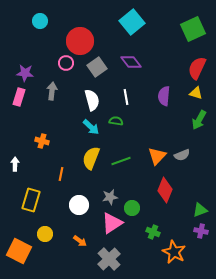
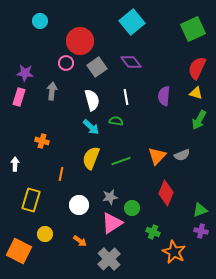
red diamond: moved 1 px right, 3 px down
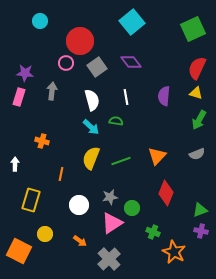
gray semicircle: moved 15 px right, 1 px up
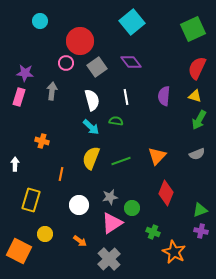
yellow triangle: moved 1 px left, 3 px down
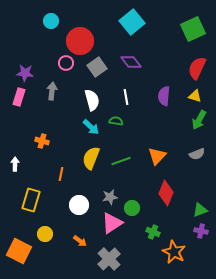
cyan circle: moved 11 px right
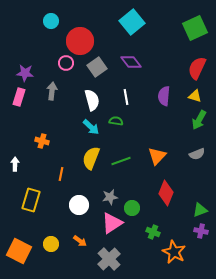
green square: moved 2 px right, 1 px up
yellow circle: moved 6 px right, 10 px down
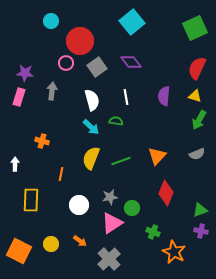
yellow rectangle: rotated 15 degrees counterclockwise
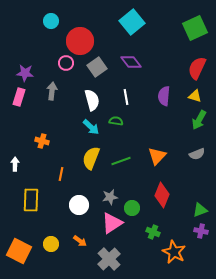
red diamond: moved 4 px left, 2 px down
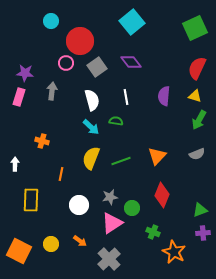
purple cross: moved 2 px right, 2 px down; rotated 16 degrees counterclockwise
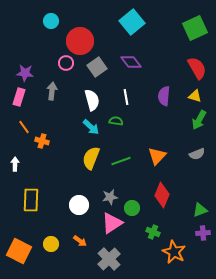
red semicircle: rotated 125 degrees clockwise
orange line: moved 37 px left, 47 px up; rotated 48 degrees counterclockwise
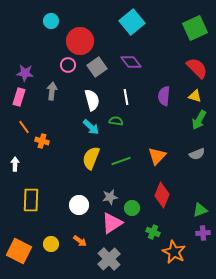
pink circle: moved 2 px right, 2 px down
red semicircle: rotated 15 degrees counterclockwise
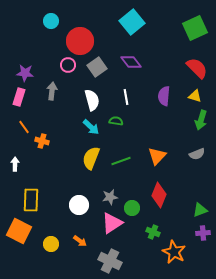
green arrow: moved 2 px right; rotated 12 degrees counterclockwise
red diamond: moved 3 px left
orange square: moved 20 px up
gray cross: moved 1 px right, 2 px down; rotated 20 degrees counterclockwise
